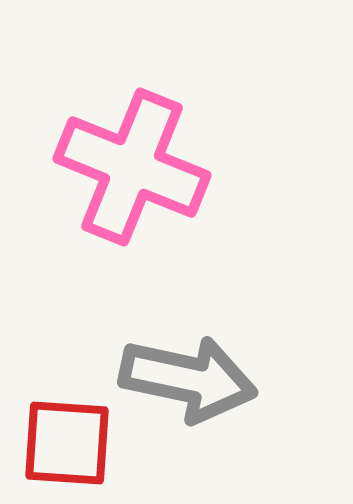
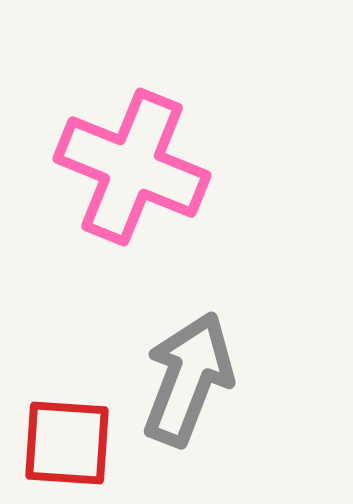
gray arrow: rotated 81 degrees counterclockwise
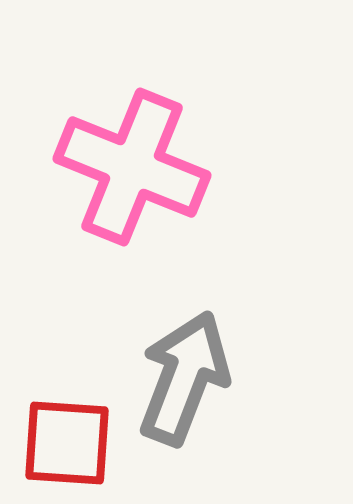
gray arrow: moved 4 px left, 1 px up
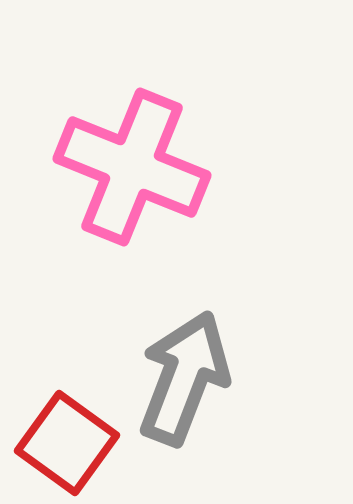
red square: rotated 32 degrees clockwise
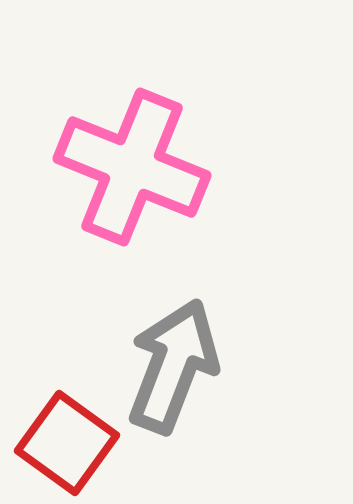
gray arrow: moved 11 px left, 12 px up
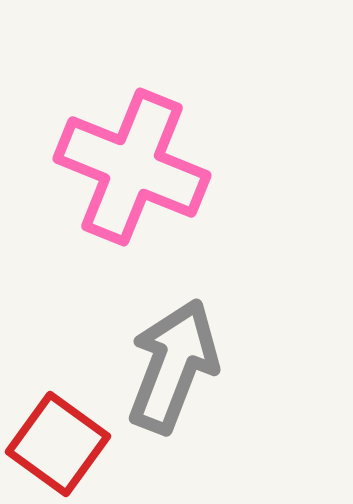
red square: moved 9 px left, 1 px down
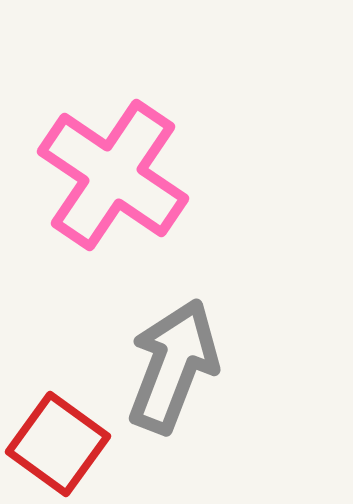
pink cross: moved 19 px left, 8 px down; rotated 12 degrees clockwise
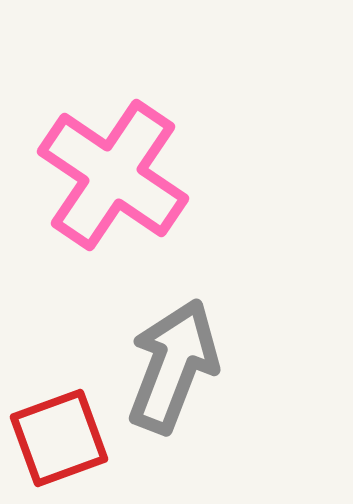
red square: moved 1 px right, 6 px up; rotated 34 degrees clockwise
